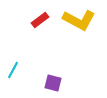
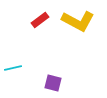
yellow L-shape: moved 1 px left, 1 px down
cyan line: moved 2 px up; rotated 48 degrees clockwise
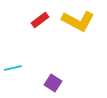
purple square: rotated 18 degrees clockwise
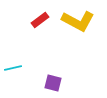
purple square: rotated 18 degrees counterclockwise
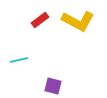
cyan line: moved 6 px right, 8 px up
purple square: moved 3 px down
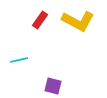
red rectangle: rotated 18 degrees counterclockwise
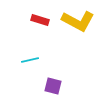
red rectangle: rotated 72 degrees clockwise
cyan line: moved 11 px right
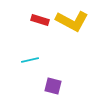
yellow L-shape: moved 6 px left
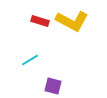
red rectangle: moved 1 px down
cyan line: rotated 18 degrees counterclockwise
